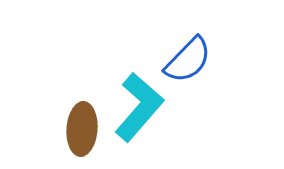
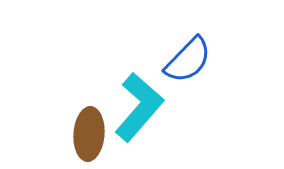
brown ellipse: moved 7 px right, 5 px down
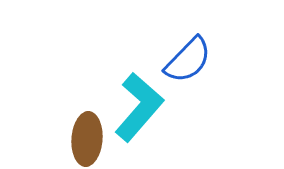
brown ellipse: moved 2 px left, 5 px down
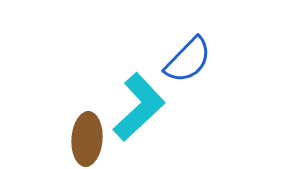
cyan L-shape: rotated 6 degrees clockwise
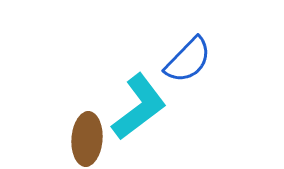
cyan L-shape: rotated 6 degrees clockwise
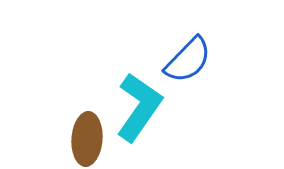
cyan L-shape: rotated 18 degrees counterclockwise
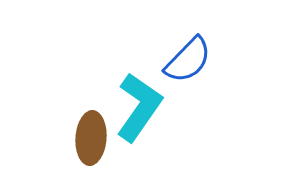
brown ellipse: moved 4 px right, 1 px up
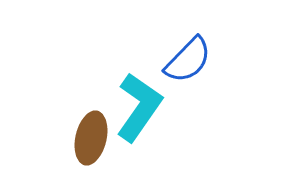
brown ellipse: rotated 9 degrees clockwise
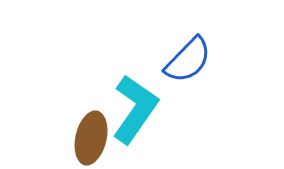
cyan L-shape: moved 4 px left, 2 px down
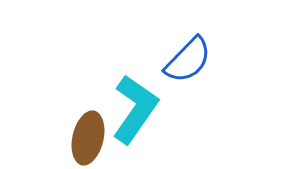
brown ellipse: moved 3 px left
